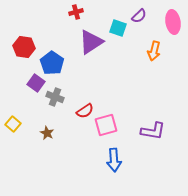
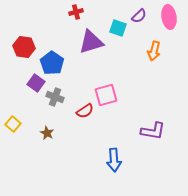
pink ellipse: moved 4 px left, 5 px up
purple triangle: rotated 16 degrees clockwise
pink square: moved 30 px up
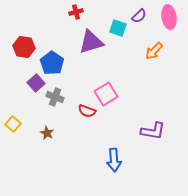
orange arrow: rotated 30 degrees clockwise
purple square: rotated 12 degrees clockwise
pink square: moved 1 px up; rotated 15 degrees counterclockwise
red semicircle: moved 2 px right; rotated 54 degrees clockwise
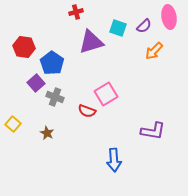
purple semicircle: moved 5 px right, 10 px down
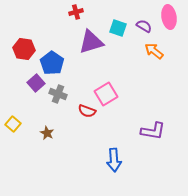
purple semicircle: rotated 105 degrees counterclockwise
red hexagon: moved 2 px down
orange arrow: rotated 84 degrees clockwise
gray cross: moved 3 px right, 3 px up
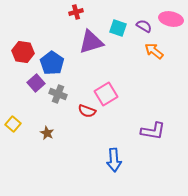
pink ellipse: moved 2 px right, 2 px down; rotated 70 degrees counterclockwise
red hexagon: moved 1 px left, 3 px down
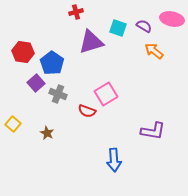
pink ellipse: moved 1 px right
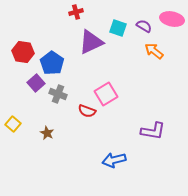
purple triangle: rotated 8 degrees counterclockwise
blue arrow: rotated 80 degrees clockwise
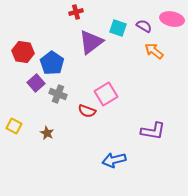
purple triangle: rotated 12 degrees counterclockwise
yellow square: moved 1 px right, 2 px down; rotated 14 degrees counterclockwise
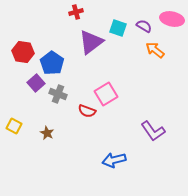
orange arrow: moved 1 px right, 1 px up
purple L-shape: rotated 45 degrees clockwise
